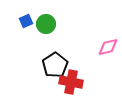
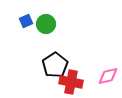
pink diamond: moved 29 px down
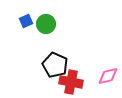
black pentagon: rotated 15 degrees counterclockwise
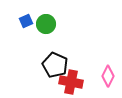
pink diamond: rotated 50 degrees counterclockwise
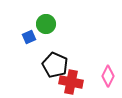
blue square: moved 3 px right, 16 px down
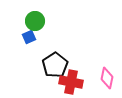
green circle: moved 11 px left, 3 px up
black pentagon: rotated 15 degrees clockwise
pink diamond: moved 1 px left, 2 px down; rotated 15 degrees counterclockwise
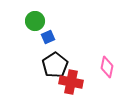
blue square: moved 19 px right
pink diamond: moved 11 px up
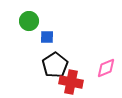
green circle: moved 6 px left
blue square: moved 1 px left; rotated 24 degrees clockwise
pink diamond: moved 1 px left, 1 px down; rotated 55 degrees clockwise
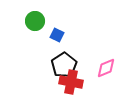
green circle: moved 6 px right
blue square: moved 10 px right, 2 px up; rotated 24 degrees clockwise
black pentagon: moved 9 px right
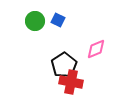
blue square: moved 1 px right, 15 px up
pink diamond: moved 10 px left, 19 px up
